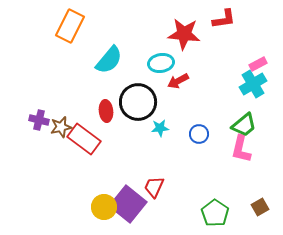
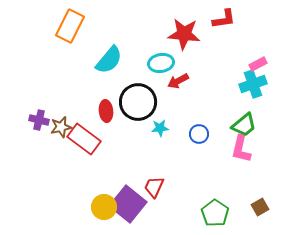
cyan cross: rotated 12 degrees clockwise
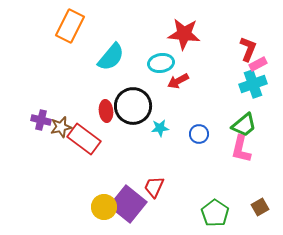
red L-shape: moved 24 px right, 30 px down; rotated 60 degrees counterclockwise
cyan semicircle: moved 2 px right, 3 px up
black circle: moved 5 px left, 4 px down
purple cross: moved 2 px right
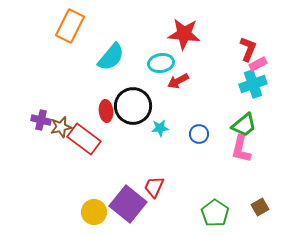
yellow circle: moved 10 px left, 5 px down
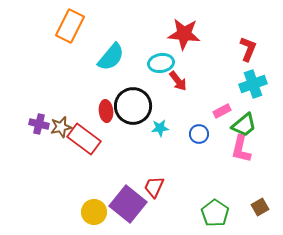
pink rectangle: moved 36 px left, 47 px down
red arrow: rotated 100 degrees counterclockwise
purple cross: moved 2 px left, 4 px down
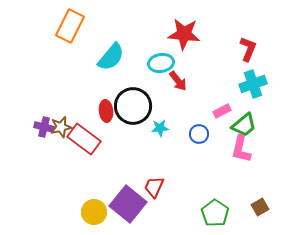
purple cross: moved 5 px right, 3 px down
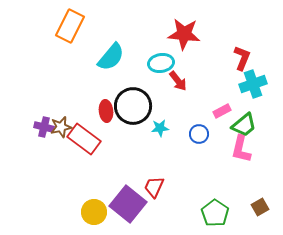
red L-shape: moved 6 px left, 9 px down
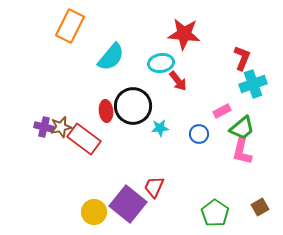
green trapezoid: moved 2 px left, 3 px down
pink L-shape: moved 1 px right, 2 px down
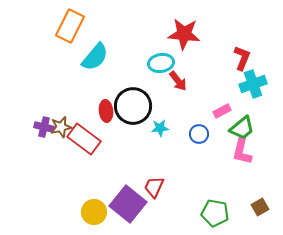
cyan semicircle: moved 16 px left
green pentagon: rotated 24 degrees counterclockwise
